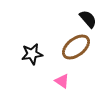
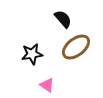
black semicircle: moved 25 px left
pink triangle: moved 15 px left, 4 px down
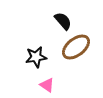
black semicircle: moved 2 px down
black star: moved 4 px right, 3 px down
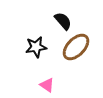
brown ellipse: rotated 8 degrees counterclockwise
black star: moved 10 px up
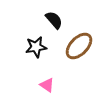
black semicircle: moved 9 px left, 1 px up
brown ellipse: moved 3 px right, 1 px up
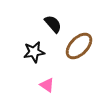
black semicircle: moved 1 px left, 4 px down
black star: moved 2 px left, 5 px down
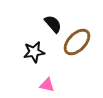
brown ellipse: moved 2 px left, 4 px up
pink triangle: rotated 21 degrees counterclockwise
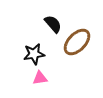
black star: moved 2 px down
pink triangle: moved 7 px left, 7 px up; rotated 21 degrees counterclockwise
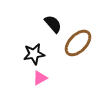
brown ellipse: moved 1 px right, 1 px down
pink triangle: rotated 21 degrees counterclockwise
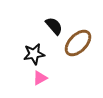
black semicircle: moved 1 px right, 2 px down
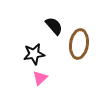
brown ellipse: moved 1 px right, 1 px down; rotated 36 degrees counterclockwise
pink triangle: rotated 14 degrees counterclockwise
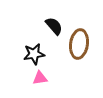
pink triangle: rotated 35 degrees clockwise
